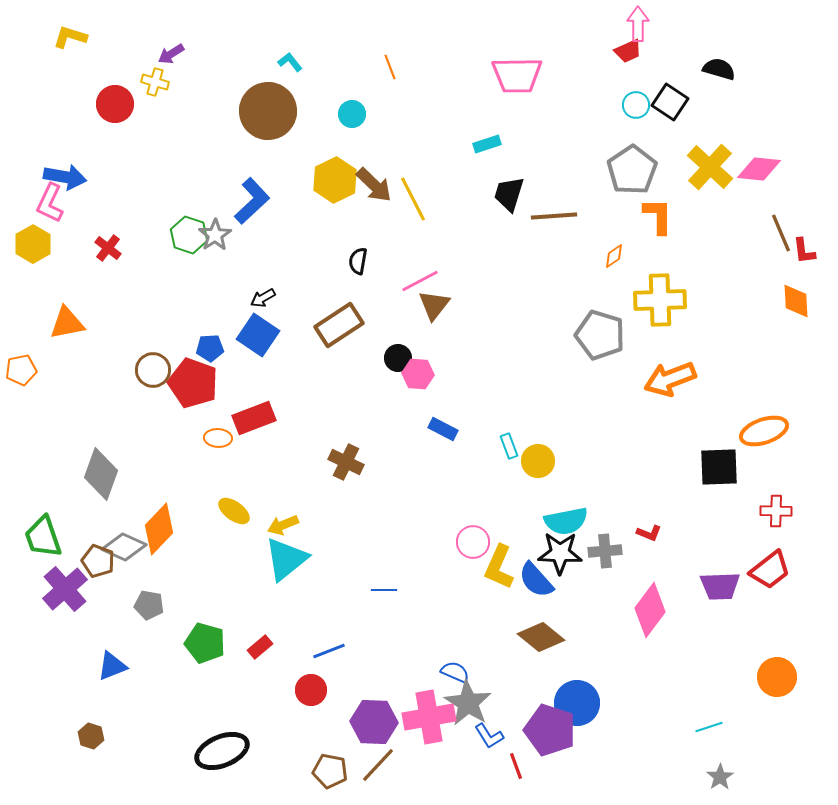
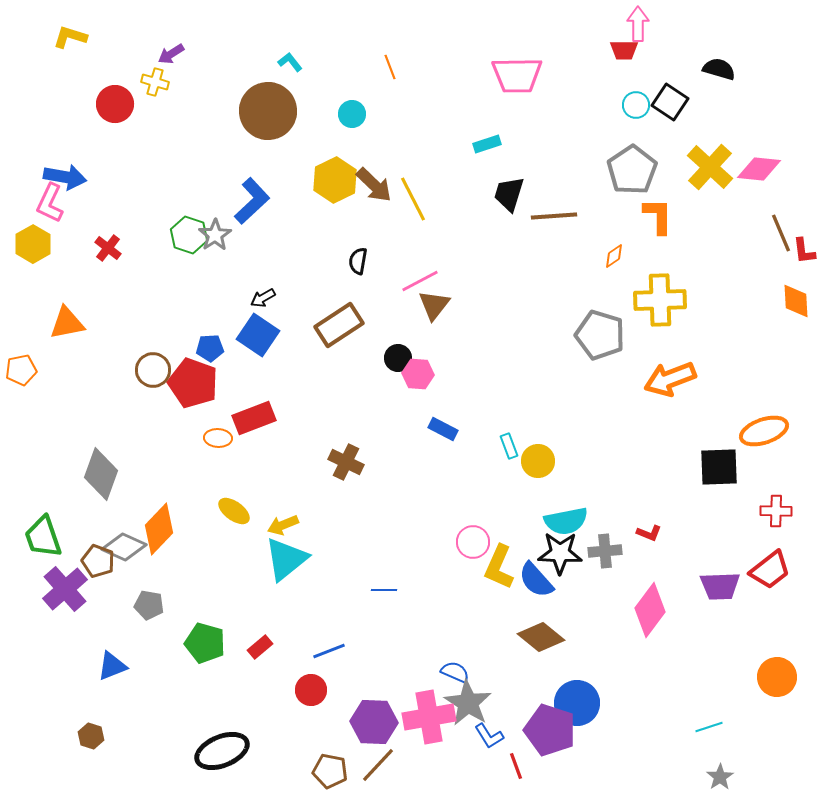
red trapezoid at (628, 51): moved 4 px left, 1 px up; rotated 24 degrees clockwise
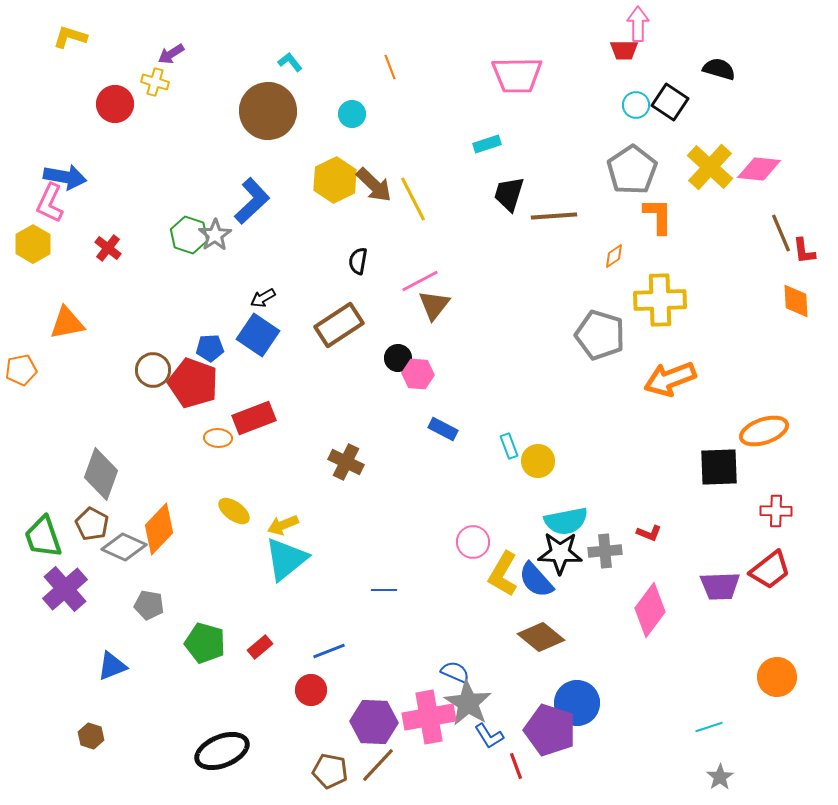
brown pentagon at (98, 561): moved 6 px left, 37 px up; rotated 8 degrees clockwise
yellow L-shape at (499, 567): moved 4 px right, 7 px down; rotated 6 degrees clockwise
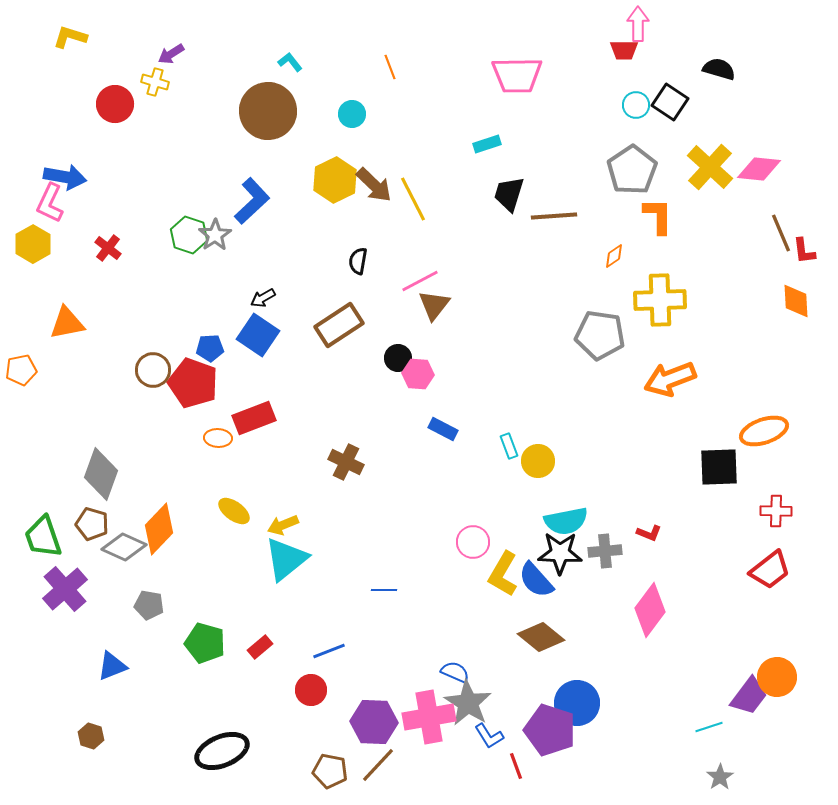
gray pentagon at (600, 335): rotated 9 degrees counterclockwise
brown pentagon at (92, 524): rotated 12 degrees counterclockwise
purple trapezoid at (720, 586): moved 29 px right, 110 px down; rotated 51 degrees counterclockwise
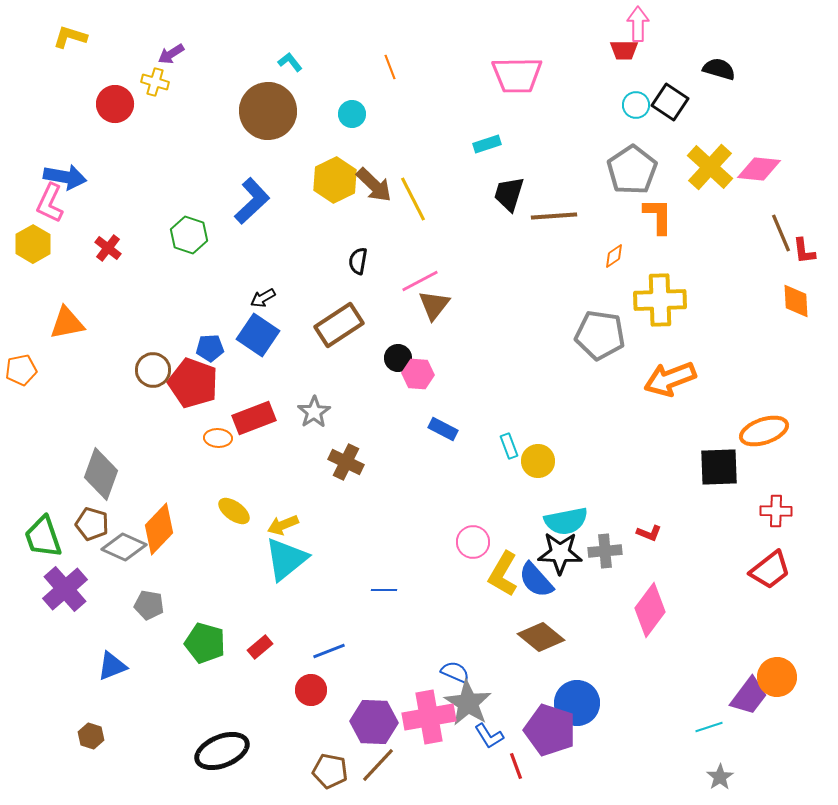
gray star at (215, 235): moved 99 px right, 177 px down
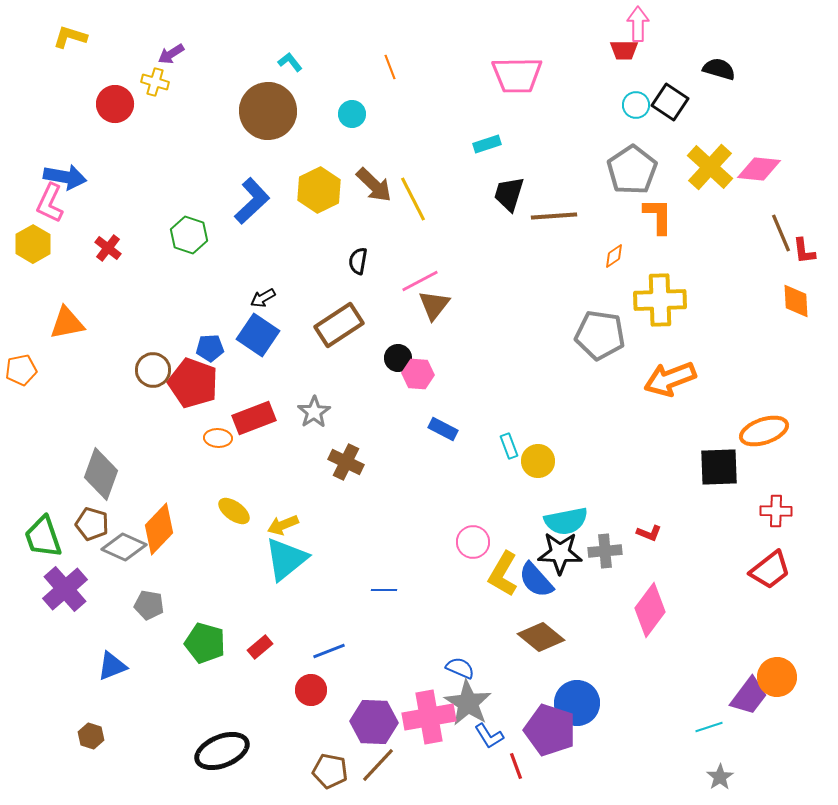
yellow hexagon at (335, 180): moved 16 px left, 10 px down
blue semicircle at (455, 672): moved 5 px right, 4 px up
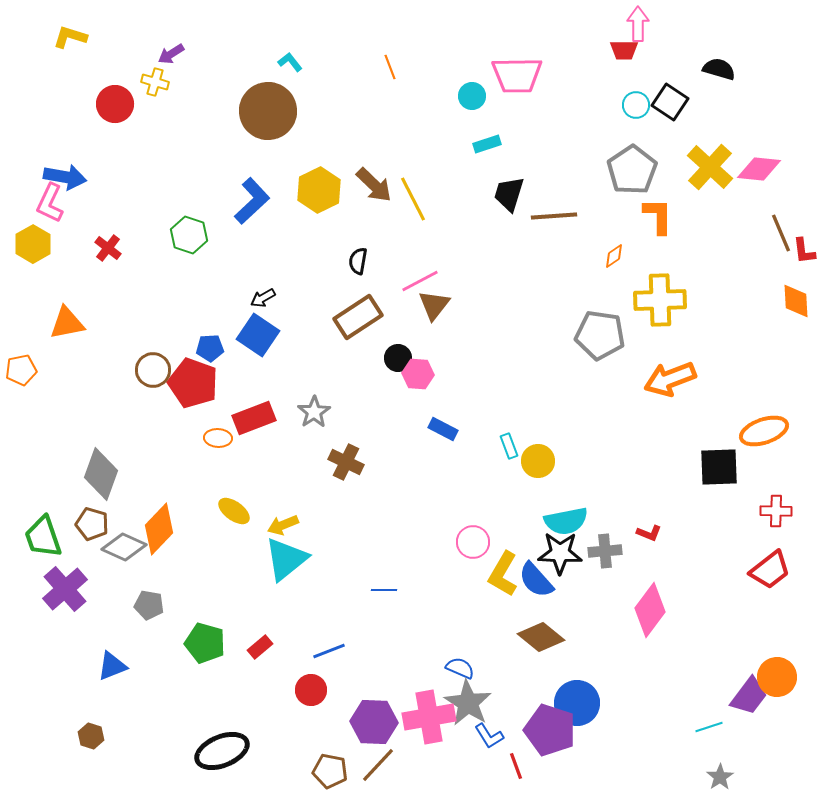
cyan circle at (352, 114): moved 120 px right, 18 px up
brown rectangle at (339, 325): moved 19 px right, 8 px up
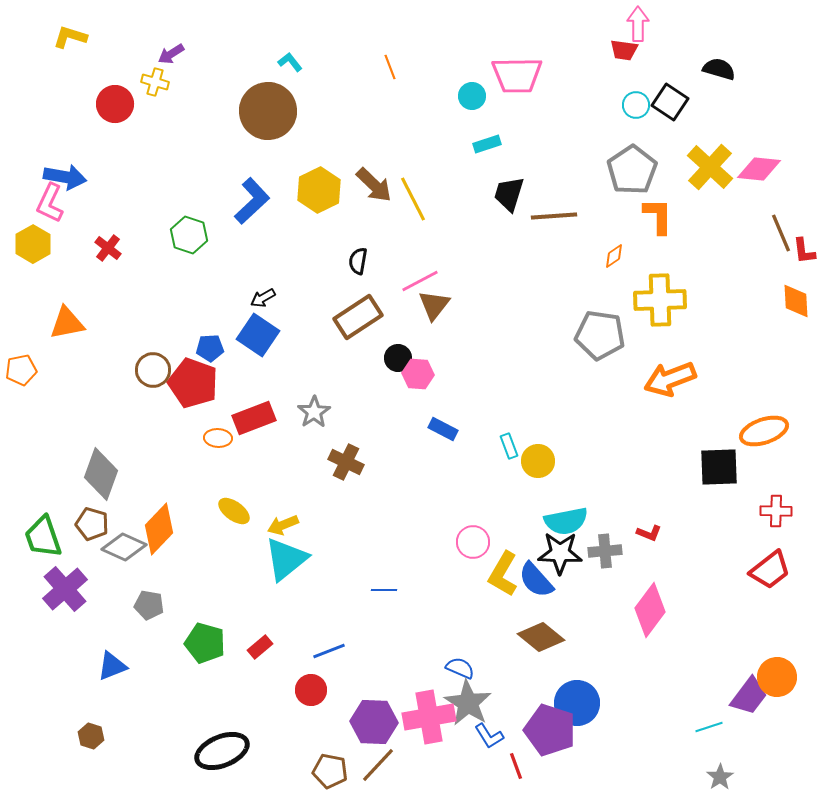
red trapezoid at (624, 50): rotated 8 degrees clockwise
